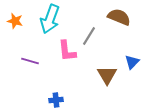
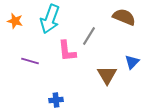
brown semicircle: moved 5 px right
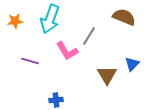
orange star: rotated 21 degrees counterclockwise
pink L-shape: rotated 25 degrees counterclockwise
blue triangle: moved 2 px down
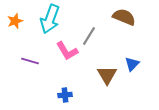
orange star: rotated 14 degrees counterclockwise
blue cross: moved 9 px right, 5 px up
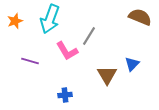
brown semicircle: moved 16 px right
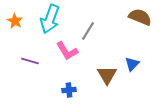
orange star: rotated 21 degrees counterclockwise
gray line: moved 1 px left, 5 px up
blue cross: moved 4 px right, 5 px up
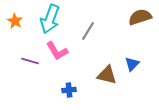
brown semicircle: rotated 40 degrees counterclockwise
pink L-shape: moved 10 px left
brown triangle: rotated 45 degrees counterclockwise
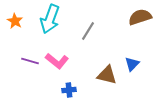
pink L-shape: moved 10 px down; rotated 20 degrees counterclockwise
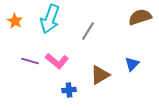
brown triangle: moved 7 px left; rotated 45 degrees counterclockwise
